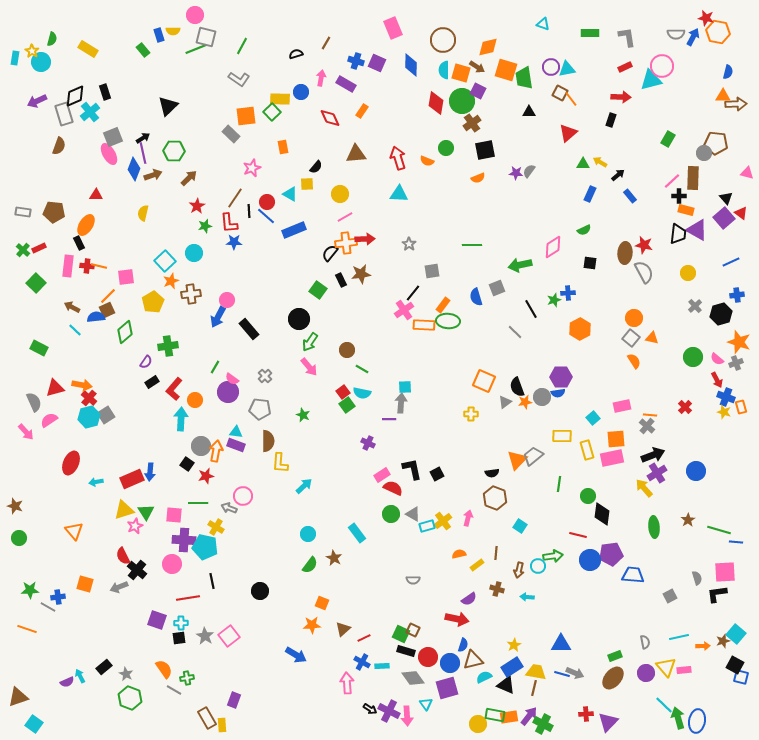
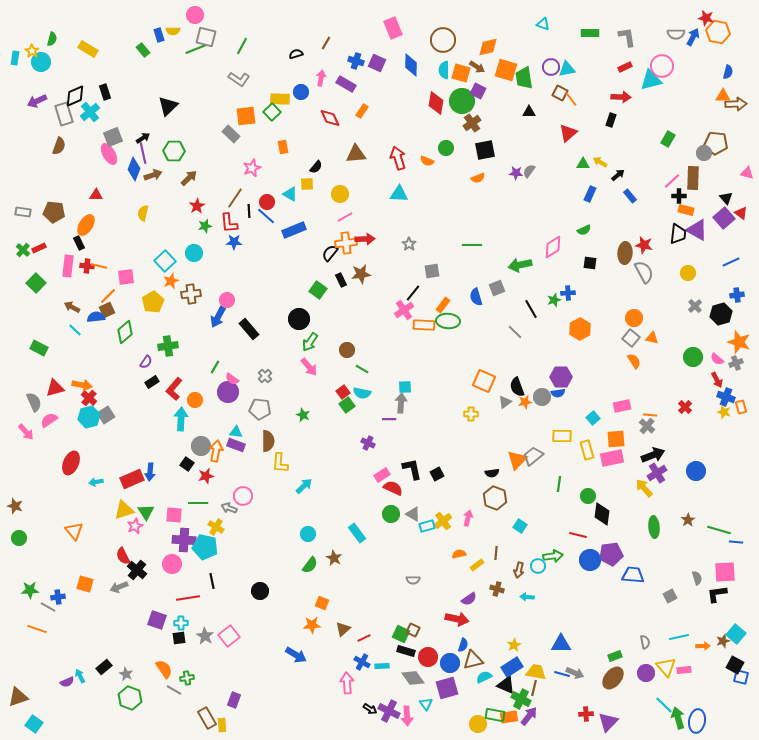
orange line at (27, 629): moved 10 px right
green cross at (543, 724): moved 22 px left, 25 px up
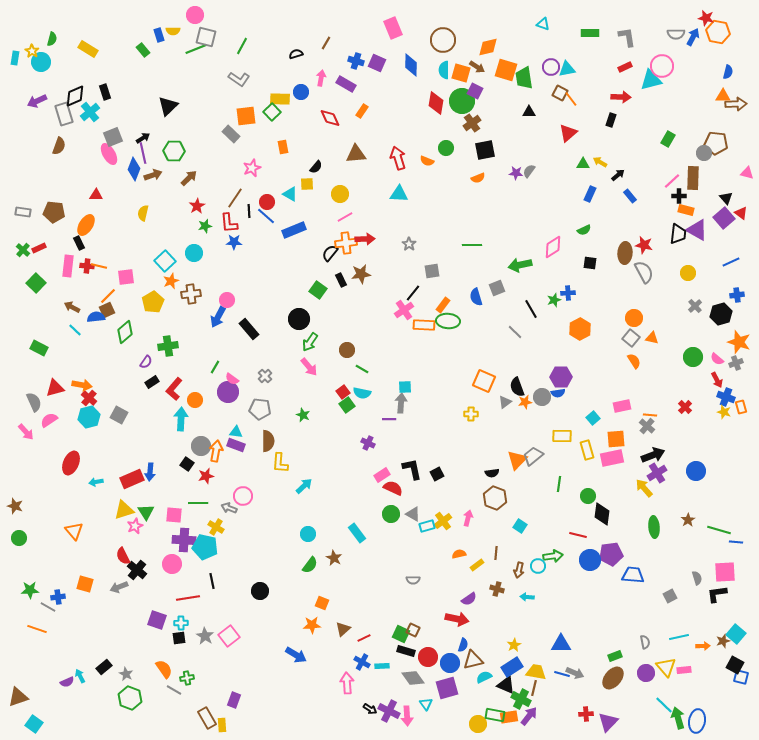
purple square at (478, 91): moved 3 px left
gray square at (106, 415): moved 13 px right; rotated 30 degrees counterclockwise
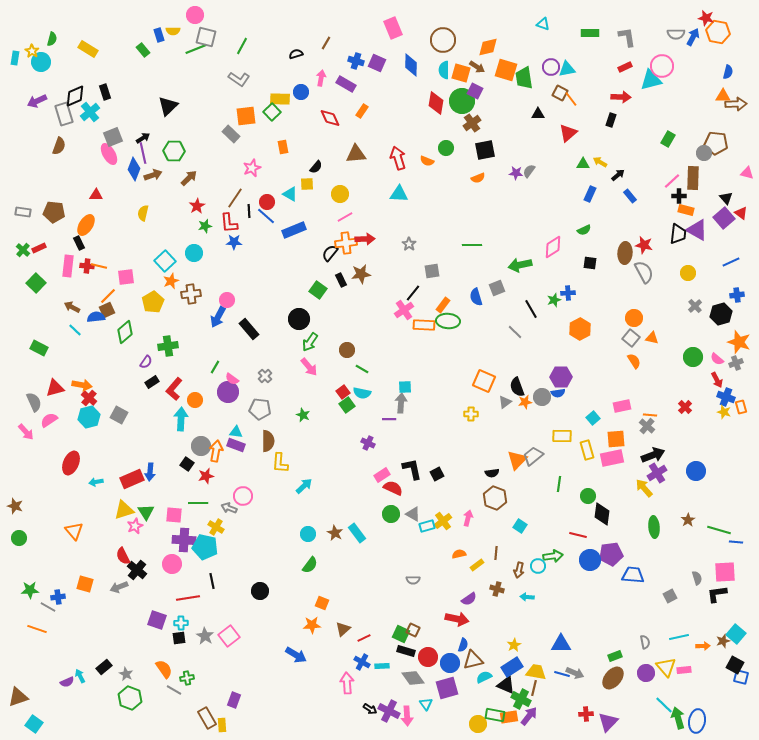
black triangle at (529, 112): moved 9 px right, 2 px down
brown star at (334, 558): moved 1 px right, 25 px up
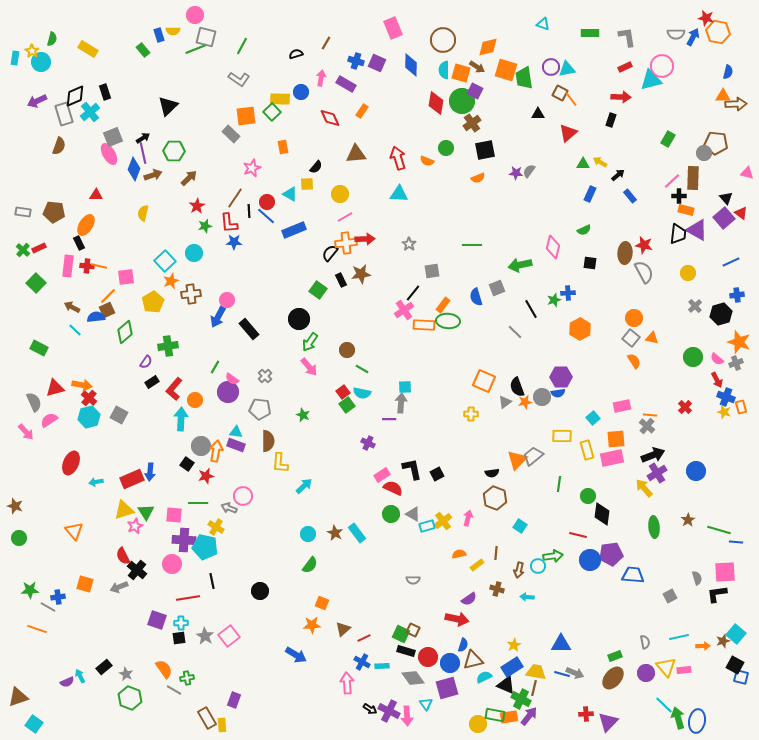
pink diamond at (553, 247): rotated 45 degrees counterclockwise
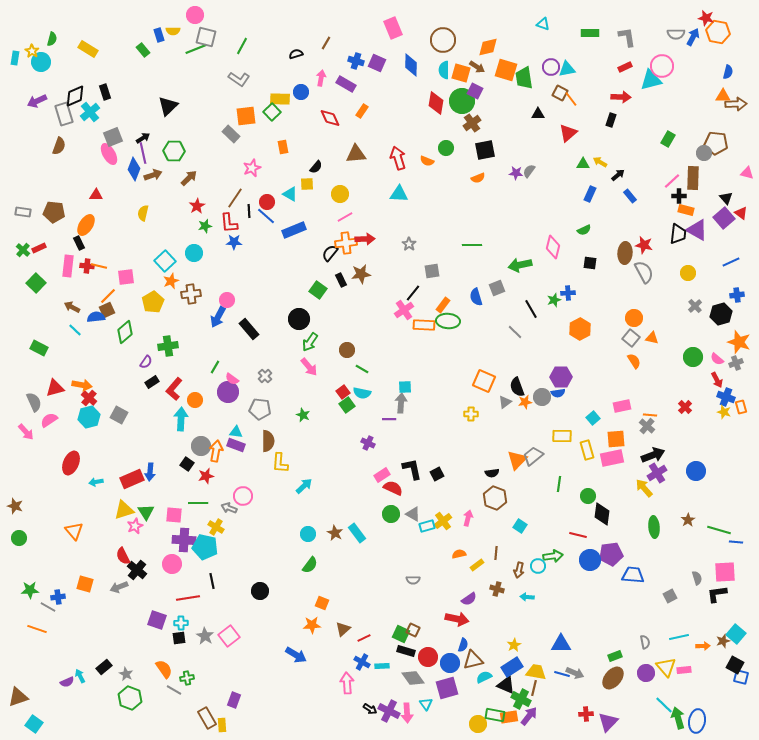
pink arrow at (407, 716): moved 3 px up
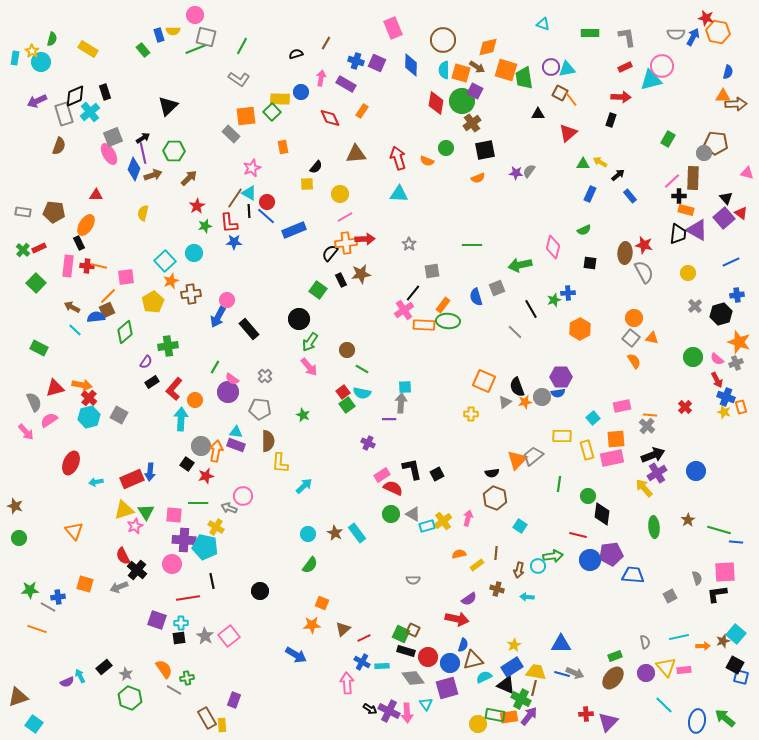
cyan triangle at (290, 194): moved 41 px left, 1 px up
green arrow at (678, 718): moved 47 px right; rotated 35 degrees counterclockwise
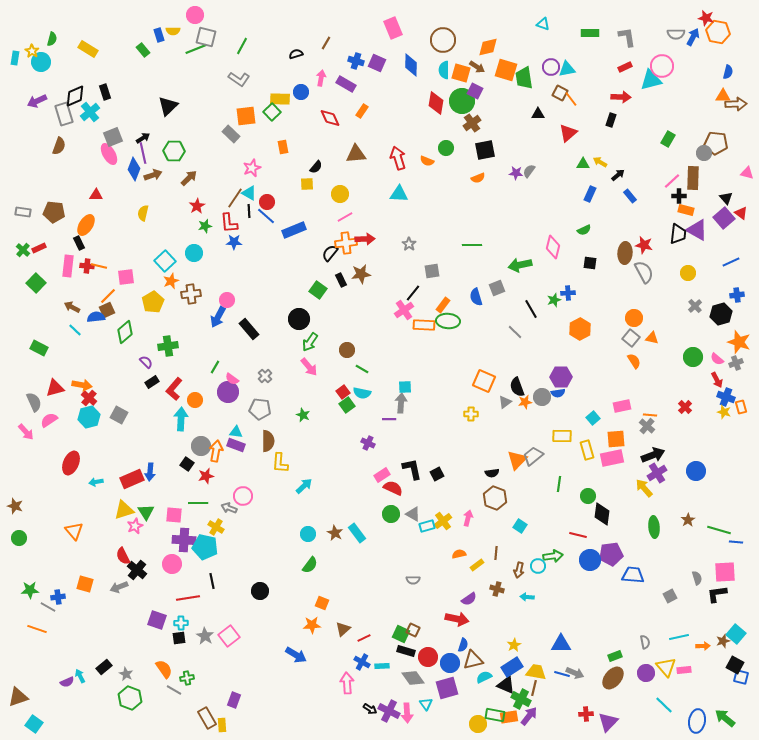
purple semicircle at (146, 362): rotated 80 degrees counterclockwise
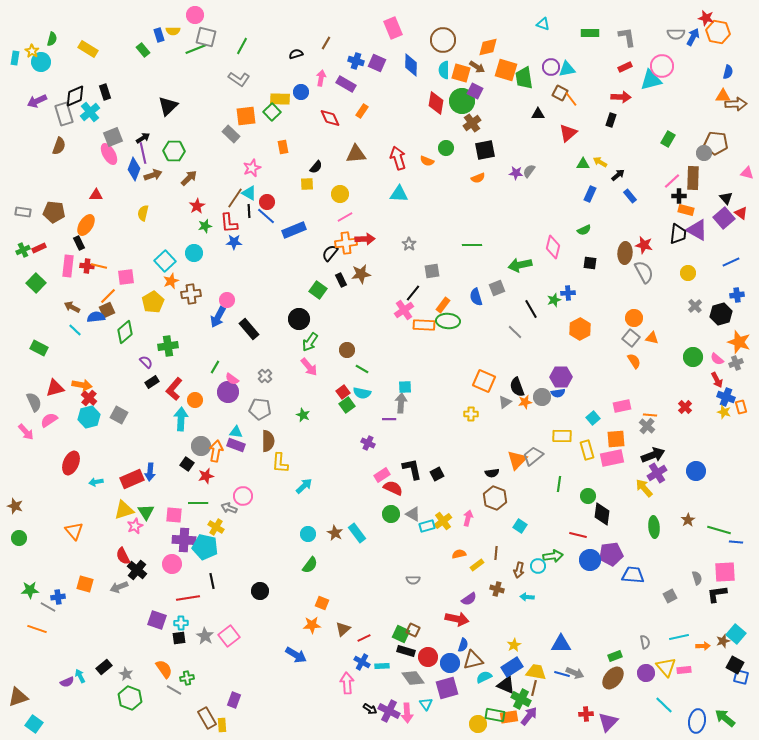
green cross at (23, 250): rotated 24 degrees clockwise
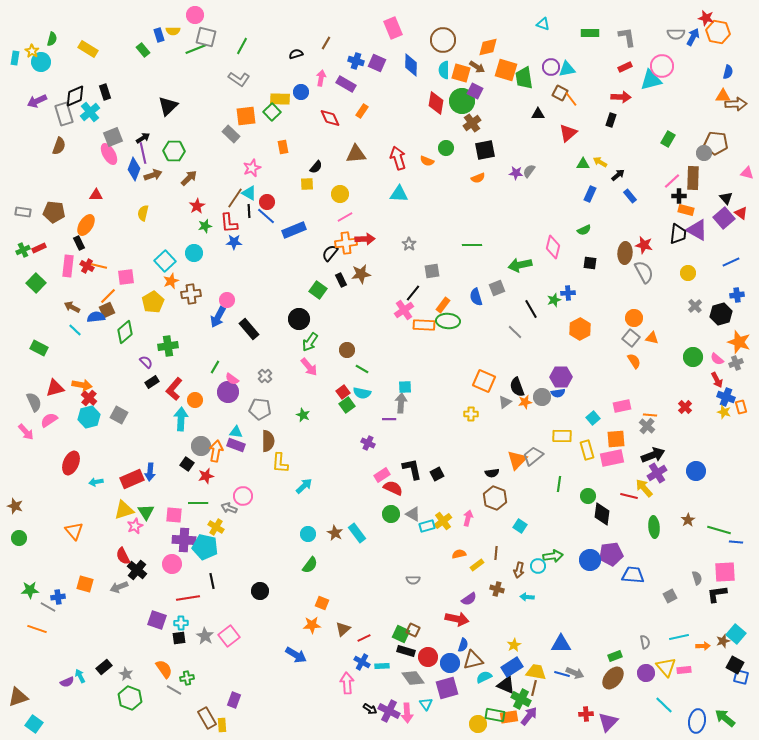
red cross at (87, 266): rotated 24 degrees clockwise
red line at (578, 535): moved 51 px right, 39 px up
